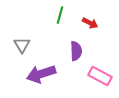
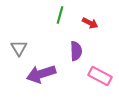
gray triangle: moved 3 px left, 3 px down
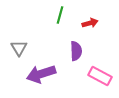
red arrow: rotated 42 degrees counterclockwise
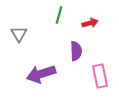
green line: moved 1 px left
gray triangle: moved 14 px up
pink rectangle: rotated 50 degrees clockwise
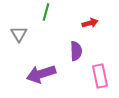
green line: moved 13 px left, 3 px up
